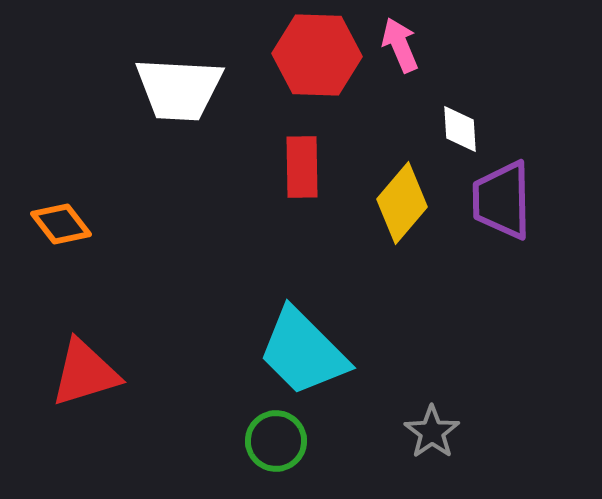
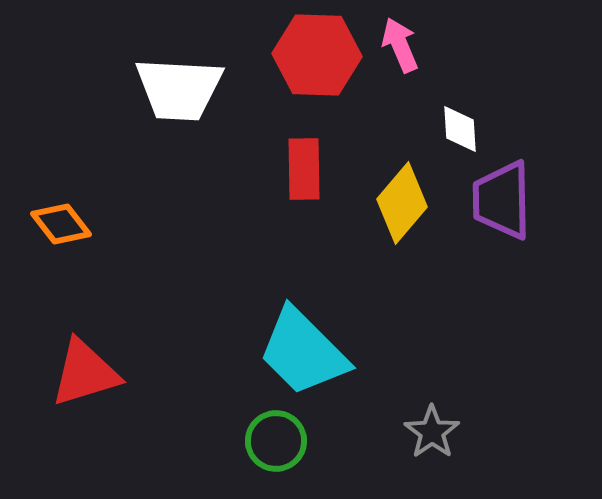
red rectangle: moved 2 px right, 2 px down
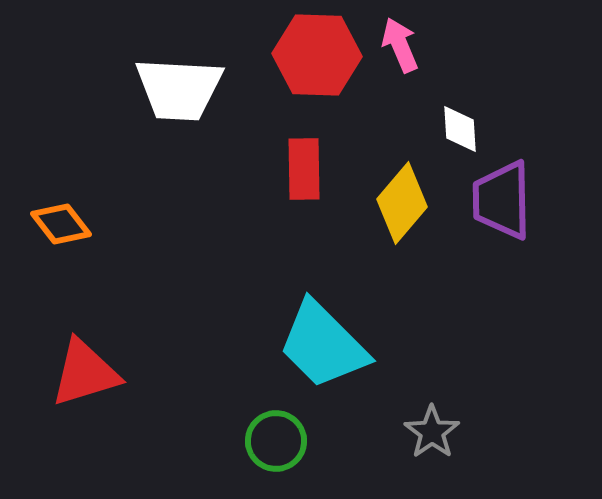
cyan trapezoid: moved 20 px right, 7 px up
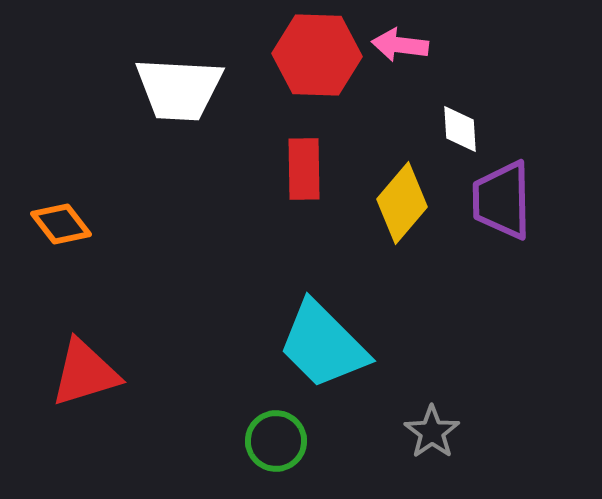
pink arrow: rotated 60 degrees counterclockwise
